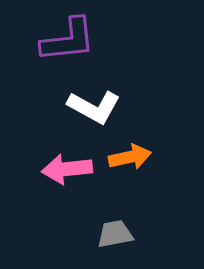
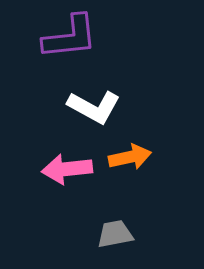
purple L-shape: moved 2 px right, 3 px up
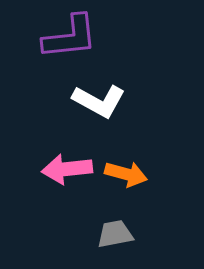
white L-shape: moved 5 px right, 6 px up
orange arrow: moved 4 px left, 17 px down; rotated 27 degrees clockwise
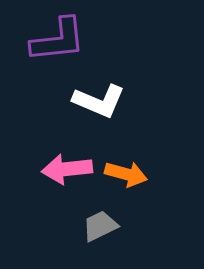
purple L-shape: moved 12 px left, 3 px down
white L-shape: rotated 6 degrees counterclockwise
gray trapezoid: moved 15 px left, 8 px up; rotated 15 degrees counterclockwise
